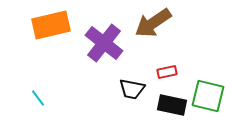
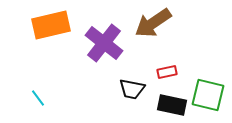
green square: moved 1 px up
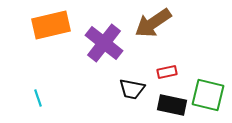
cyan line: rotated 18 degrees clockwise
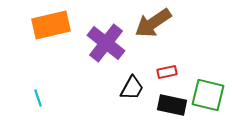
purple cross: moved 2 px right
black trapezoid: moved 1 px up; rotated 72 degrees counterclockwise
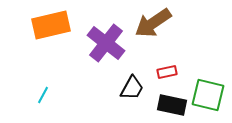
cyan line: moved 5 px right, 3 px up; rotated 48 degrees clockwise
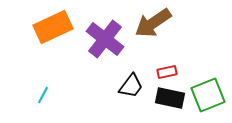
orange rectangle: moved 2 px right, 2 px down; rotated 12 degrees counterclockwise
purple cross: moved 1 px left, 4 px up
black trapezoid: moved 1 px left, 2 px up; rotated 8 degrees clockwise
green square: rotated 36 degrees counterclockwise
black rectangle: moved 2 px left, 7 px up
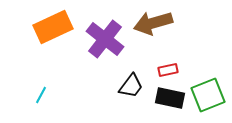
brown arrow: rotated 18 degrees clockwise
red rectangle: moved 1 px right, 2 px up
cyan line: moved 2 px left
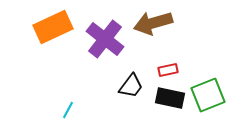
cyan line: moved 27 px right, 15 px down
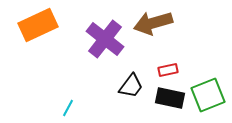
orange rectangle: moved 15 px left, 2 px up
cyan line: moved 2 px up
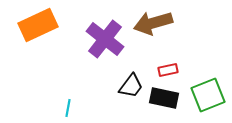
black rectangle: moved 6 px left
cyan line: rotated 18 degrees counterclockwise
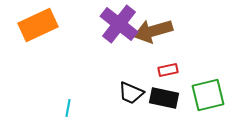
brown arrow: moved 8 px down
purple cross: moved 14 px right, 15 px up
black trapezoid: moved 7 px down; rotated 76 degrees clockwise
green square: rotated 8 degrees clockwise
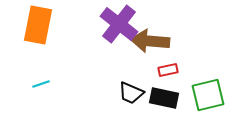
orange rectangle: rotated 54 degrees counterclockwise
brown arrow: moved 3 px left, 10 px down; rotated 21 degrees clockwise
cyan line: moved 27 px left, 24 px up; rotated 60 degrees clockwise
